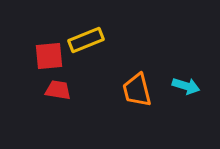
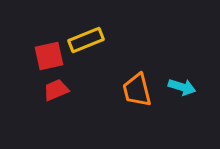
red square: rotated 8 degrees counterclockwise
cyan arrow: moved 4 px left, 1 px down
red trapezoid: moved 2 px left; rotated 32 degrees counterclockwise
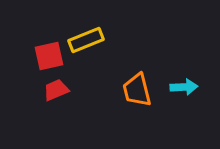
cyan arrow: moved 2 px right; rotated 20 degrees counterclockwise
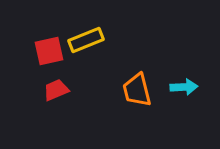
red square: moved 5 px up
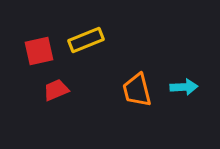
red square: moved 10 px left
